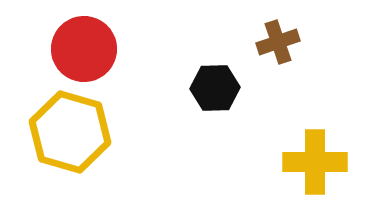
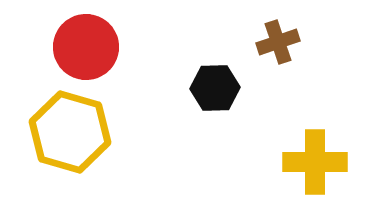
red circle: moved 2 px right, 2 px up
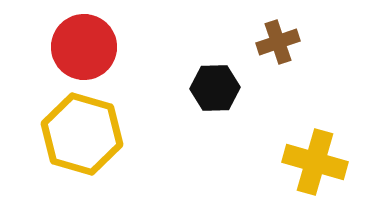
red circle: moved 2 px left
yellow hexagon: moved 12 px right, 2 px down
yellow cross: rotated 16 degrees clockwise
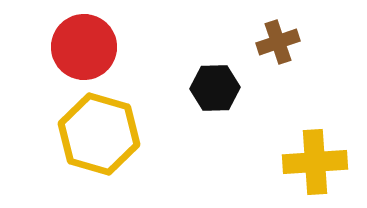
yellow hexagon: moved 17 px right
yellow cross: rotated 20 degrees counterclockwise
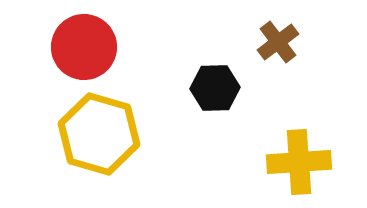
brown cross: rotated 18 degrees counterclockwise
yellow cross: moved 16 px left
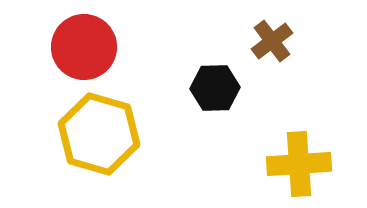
brown cross: moved 6 px left, 1 px up
yellow cross: moved 2 px down
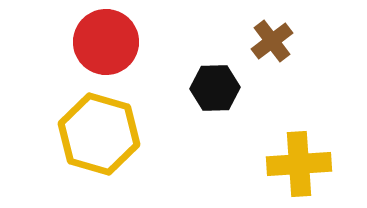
red circle: moved 22 px right, 5 px up
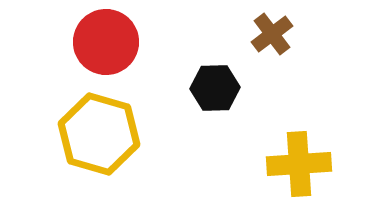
brown cross: moved 7 px up
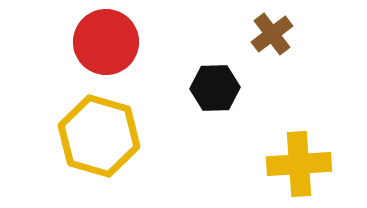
yellow hexagon: moved 2 px down
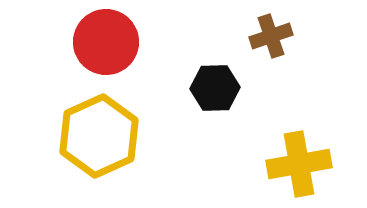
brown cross: moved 1 px left, 2 px down; rotated 18 degrees clockwise
yellow hexagon: rotated 20 degrees clockwise
yellow cross: rotated 6 degrees counterclockwise
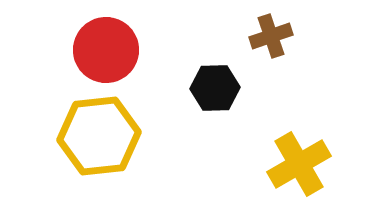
red circle: moved 8 px down
yellow hexagon: rotated 18 degrees clockwise
yellow cross: rotated 20 degrees counterclockwise
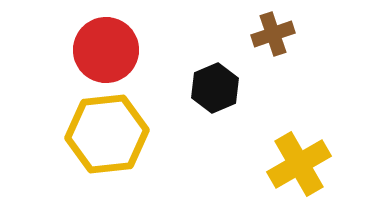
brown cross: moved 2 px right, 2 px up
black hexagon: rotated 21 degrees counterclockwise
yellow hexagon: moved 8 px right, 2 px up
